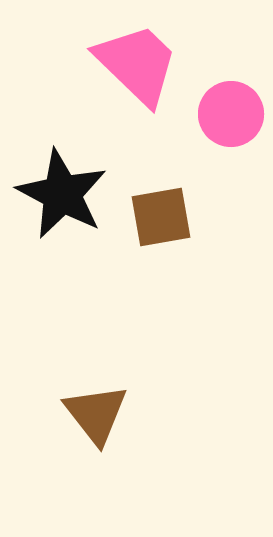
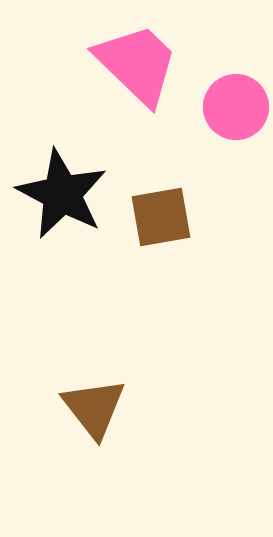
pink circle: moved 5 px right, 7 px up
brown triangle: moved 2 px left, 6 px up
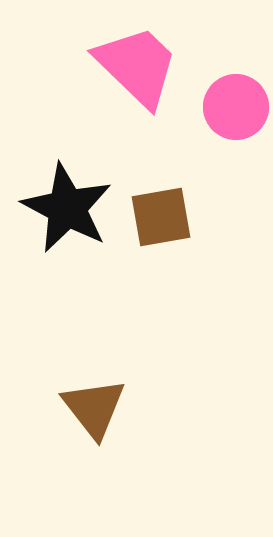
pink trapezoid: moved 2 px down
black star: moved 5 px right, 14 px down
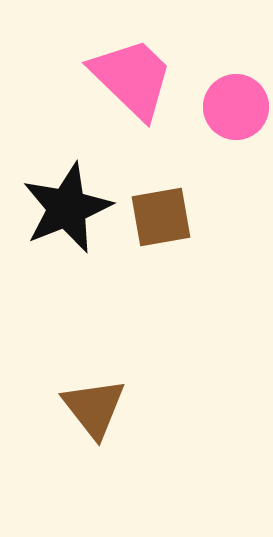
pink trapezoid: moved 5 px left, 12 px down
black star: rotated 22 degrees clockwise
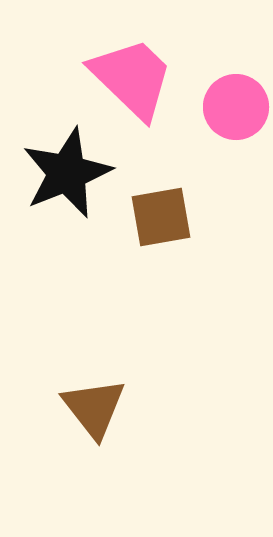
black star: moved 35 px up
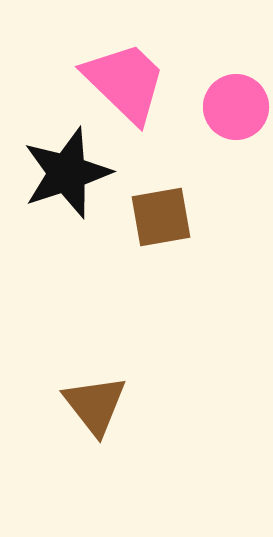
pink trapezoid: moved 7 px left, 4 px down
black star: rotated 4 degrees clockwise
brown triangle: moved 1 px right, 3 px up
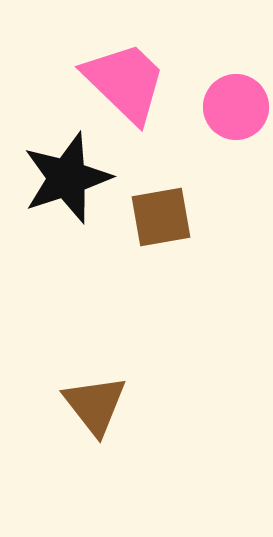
black star: moved 5 px down
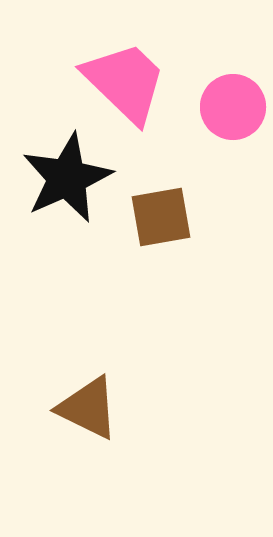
pink circle: moved 3 px left
black star: rotated 6 degrees counterclockwise
brown triangle: moved 7 px left, 3 px down; rotated 26 degrees counterclockwise
